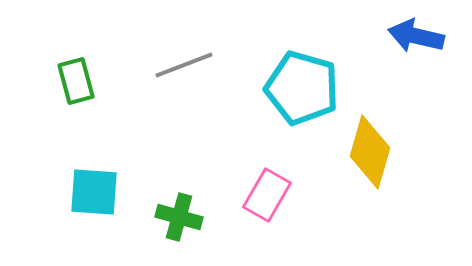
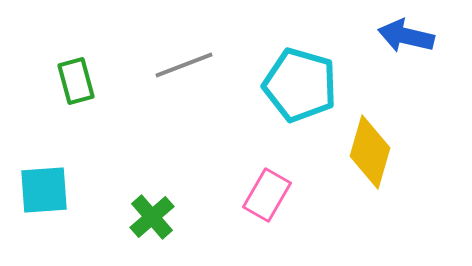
blue arrow: moved 10 px left
cyan pentagon: moved 2 px left, 3 px up
cyan square: moved 50 px left, 2 px up; rotated 8 degrees counterclockwise
green cross: moved 27 px left; rotated 33 degrees clockwise
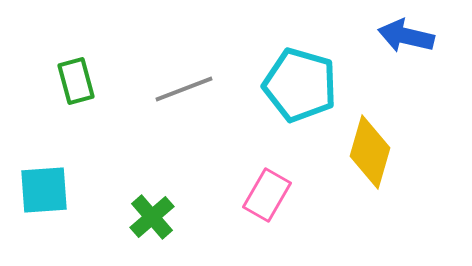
gray line: moved 24 px down
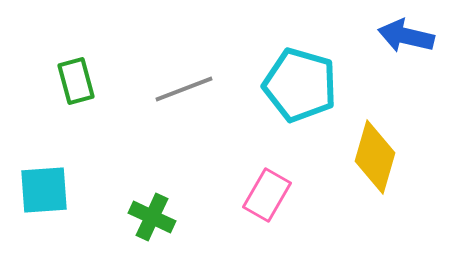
yellow diamond: moved 5 px right, 5 px down
green cross: rotated 24 degrees counterclockwise
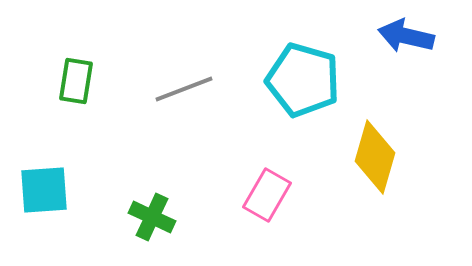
green rectangle: rotated 24 degrees clockwise
cyan pentagon: moved 3 px right, 5 px up
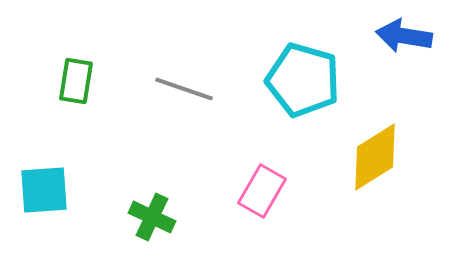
blue arrow: moved 2 px left; rotated 4 degrees counterclockwise
gray line: rotated 40 degrees clockwise
yellow diamond: rotated 42 degrees clockwise
pink rectangle: moved 5 px left, 4 px up
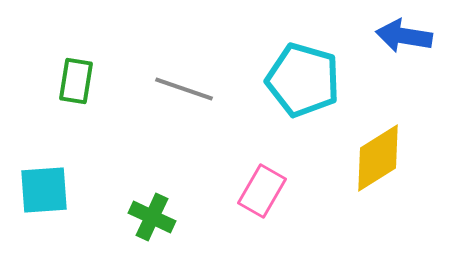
yellow diamond: moved 3 px right, 1 px down
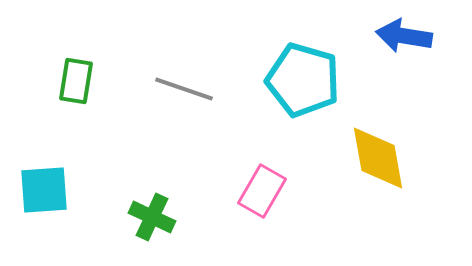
yellow diamond: rotated 68 degrees counterclockwise
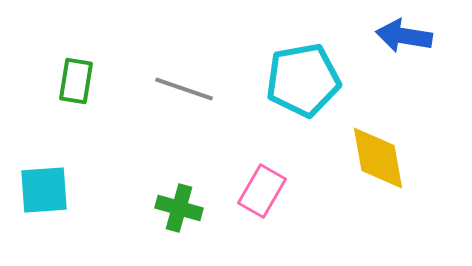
cyan pentagon: rotated 26 degrees counterclockwise
green cross: moved 27 px right, 9 px up; rotated 9 degrees counterclockwise
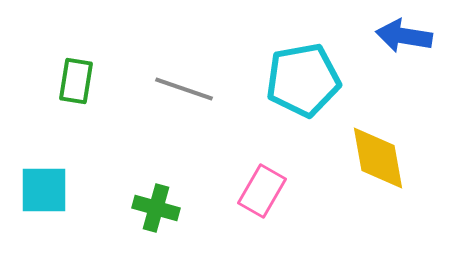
cyan square: rotated 4 degrees clockwise
green cross: moved 23 px left
